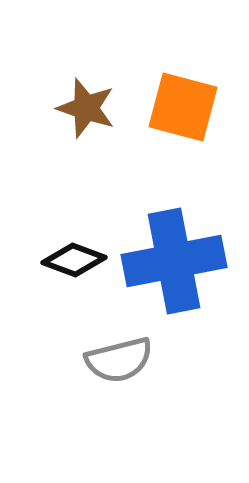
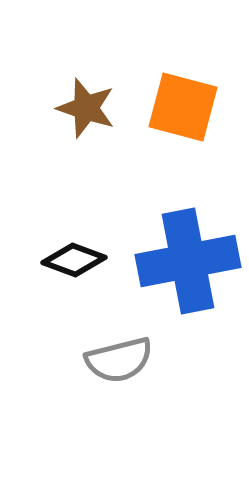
blue cross: moved 14 px right
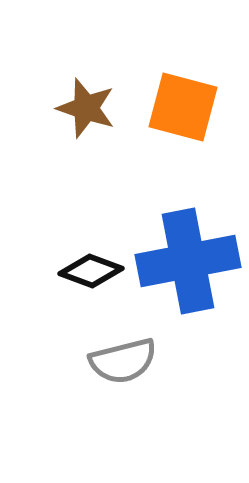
black diamond: moved 17 px right, 11 px down
gray semicircle: moved 4 px right, 1 px down
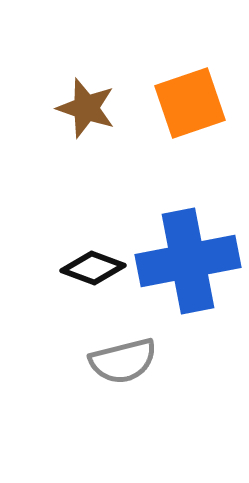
orange square: moved 7 px right, 4 px up; rotated 34 degrees counterclockwise
black diamond: moved 2 px right, 3 px up
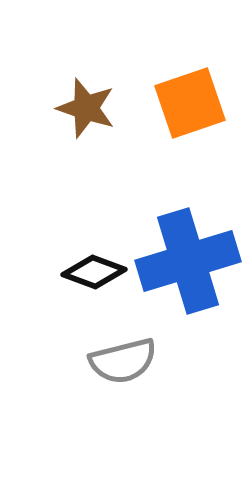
blue cross: rotated 6 degrees counterclockwise
black diamond: moved 1 px right, 4 px down
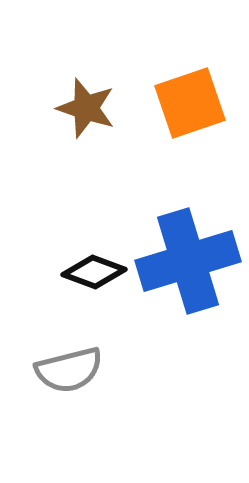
gray semicircle: moved 54 px left, 9 px down
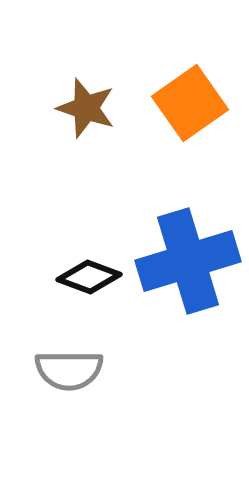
orange square: rotated 16 degrees counterclockwise
black diamond: moved 5 px left, 5 px down
gray semicircle: rotated 14 degrees clockwise
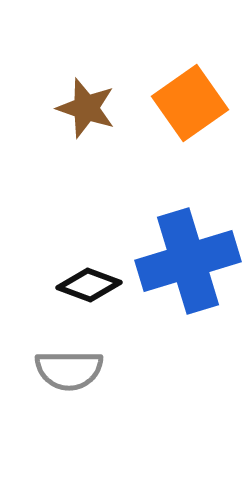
black diamond: moved 8 px down
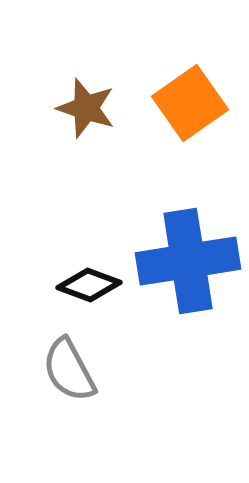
blue cross: rotated 8 degrees clockwise
gray semicircle: rotated 62 degrees clockwise
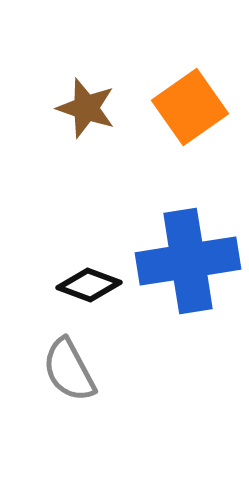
orange square: moved 4 px down
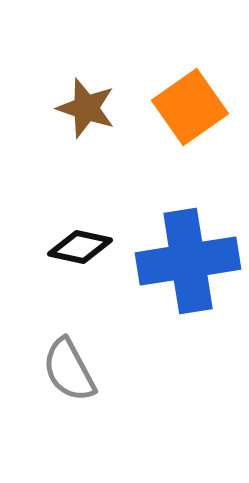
black diamond: moved 9 px left, 38 px up; rotated 8 degrees counterclockwise
